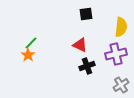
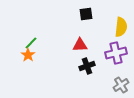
red triangle: rotated 28 degrees counterclockwise
purple cross: moved 1 px up
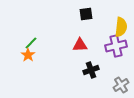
purple cross: moved 7 px up
black cross: moved 4 px right, 4 px down
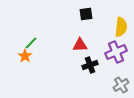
purple cross: moved 6 px down; rotated 10 degrees counterclockwise
orange star: moved 3 px left, 1 px down
black cross: moved 1 px left, 5 px up
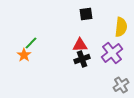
purple cross: moved 4 px left, 1 px down; rotated 15 degrees counterclockwise
orange star: moved 1 px left, 1 px up
black cross: moved 8 px left, 6 px up
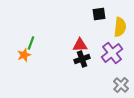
black square: moved 13 px right
yellow semicircle: moved 1 px left
green line: rotated 24 degrees counterclockwise
orange star: rotated 16 degrees clockwise
gray cross: rotated 14 degrees counterclockwise
